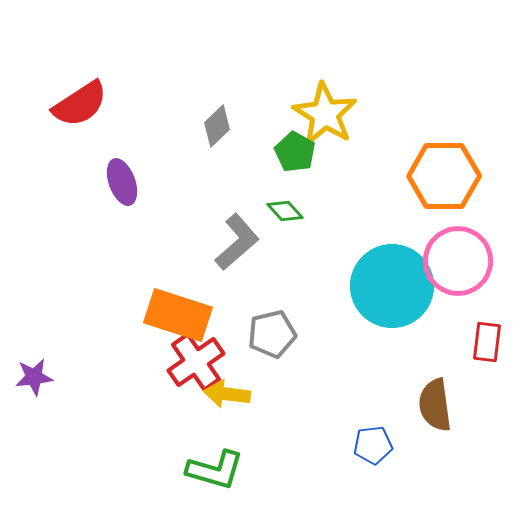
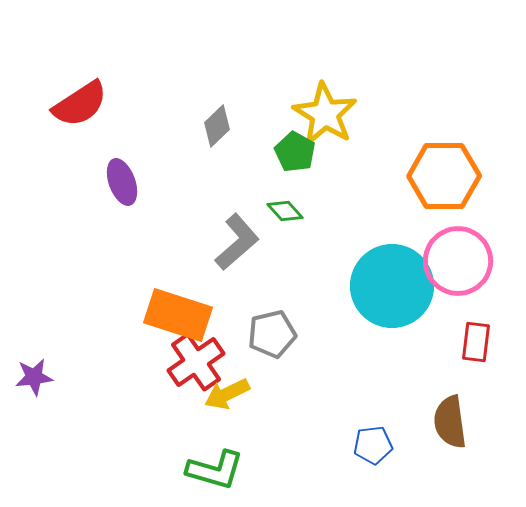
red rectangle: moved 11 px left
yellow arrow: rotated 33 degrees counterclockwise
brown semicircle: moved 15 px right, 17 px down
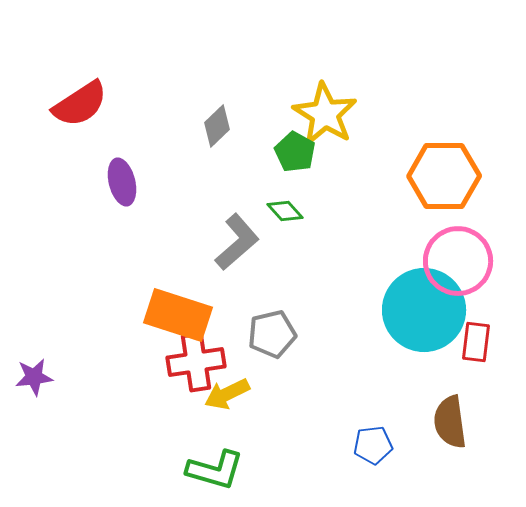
purple ellipse: rotated 6 degrees clockwise
cyan circle: moved 32 px right, 24 px down
red cross: rotated 26 degrees clockwise
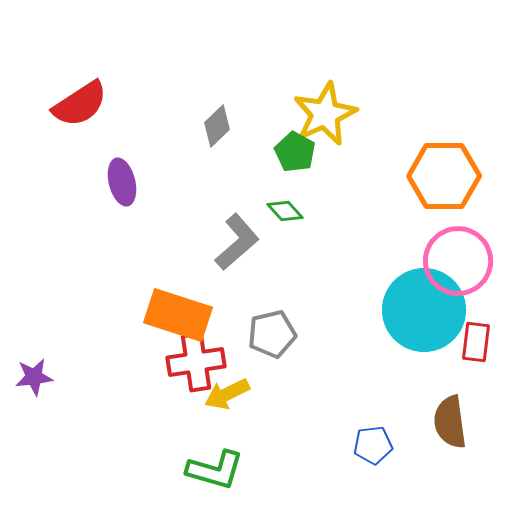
yellow star: rotated 16 degrees clockwise
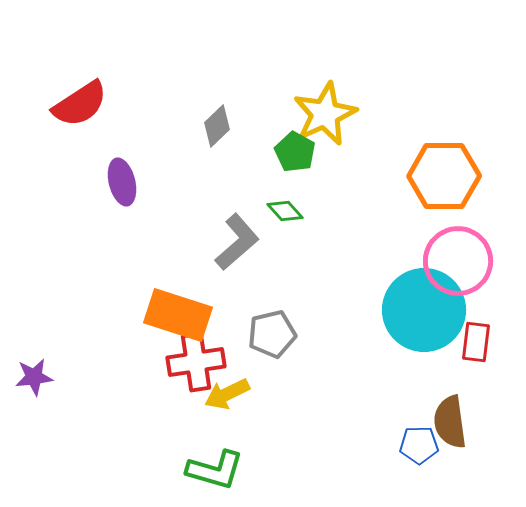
blue pentagon: moved 46 px right; rotated 6 degrees clockwise
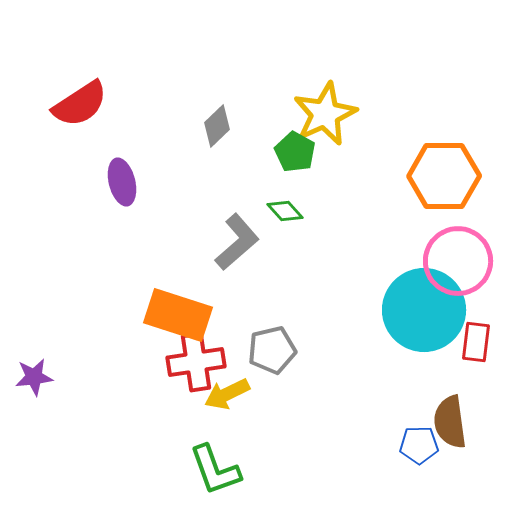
gray pentagon: moved 16 px down
green L-shape: rotated 54 degrees clockwise
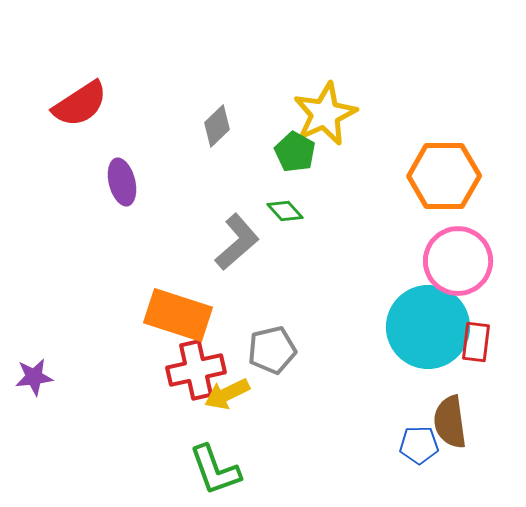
cyan circle: moved 4 px right, 17 px down
red cross: moved 8 px down; rotated 4 degrees counterclockwise
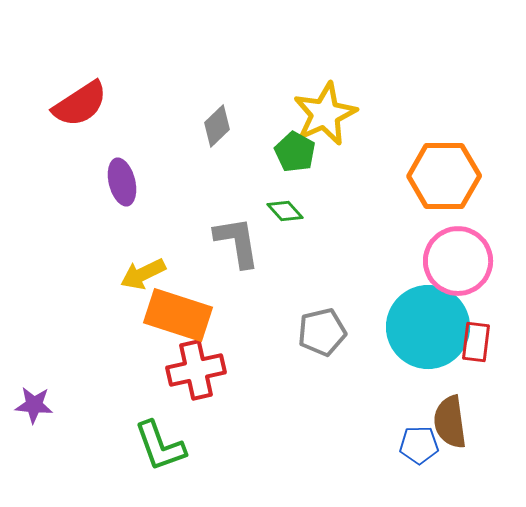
gray L-shape: rotated 58 degrees counterclockwise
gray pentagon: moved 50 px right, 18 px up
purple star: moved 28 px down; rotated 12 degrees clockwise
yellow arrow: moved 84 px left, 120 px up
green L-shape: moved 55 px left, 24 px up
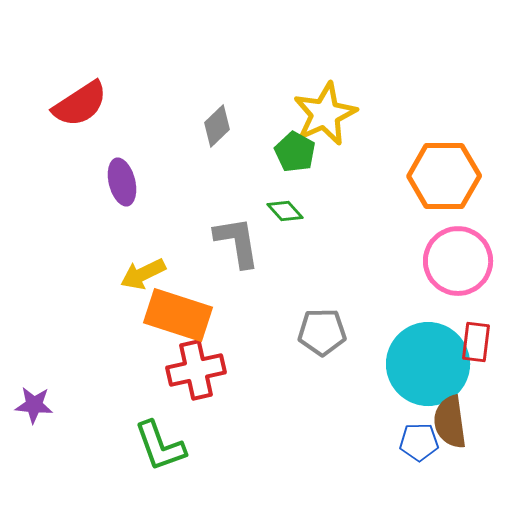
cyan circle: moved 37 px down
gray pentagon: rotated 12 degrees clockwise
blue pentagon: moved 3 px up
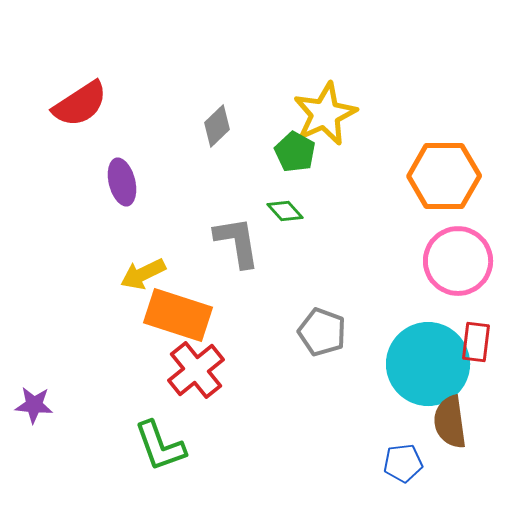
gray pentagon: rotated 21 degrees clockwise
red cross: rotated 26 degrees counterclockwise
blue pentagon: moved 16 px left, 21 px down; rotated 6 degrees counterclockwise
